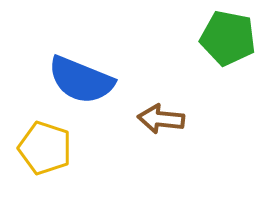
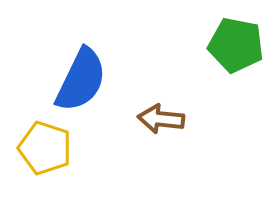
green pentagon: moved 8 px right, 7 px down
blue semicircle: rotated 86 degrees counterclockwise
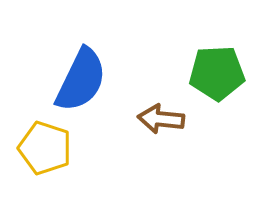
green pentagon: moved 19 px left, 28 px down; rotated 14 degrees counterclockwise
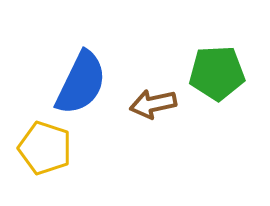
blue semicircle: moved 3 px down
brown arrow: moved 8 px left, 15 px up; rotated 18 degrees counterclockwise
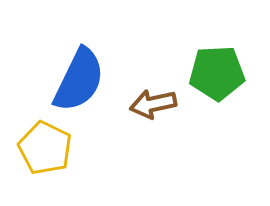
blue semicircle: moved 2 px left, 3 px up
yellow pentagon: rotated 8 degrees clockwise
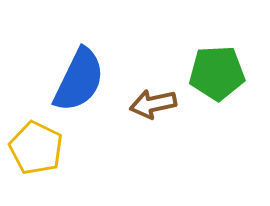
yellow pentagon: moved 9 px left
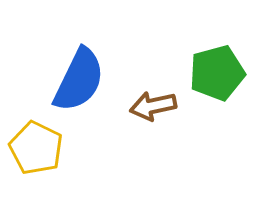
green pentagon: rotated 12 degrees counterclockwise
brown arrow: moved 2 px down
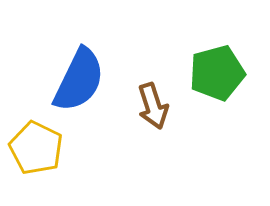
brown arrow: rotated 96 degrees counterclockwise
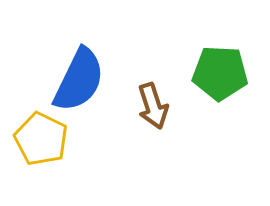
green pentagon: moved 3 px right; rotated 18 degrees clockwise
yellow pentagon: moved 5 px right, 9 px up
